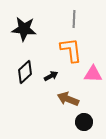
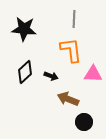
black arrow: rotated 48 degrees clockwise
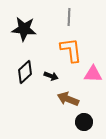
gray line: moved 5 px left, 2 px up
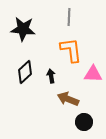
black star: moved 1 px left
black arrow: rotated 120 degrees counterclockwise
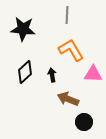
gray line: moved 2 px left, 2 px up
orange L-shape: rotated 24 degrees counterclockwise
black arrow: moved 1 px right, 1 px up
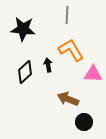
black arrow: moved 4 px left, 10 px up
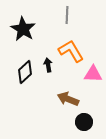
black star: rotated 25 degrees clockwise
orange L-shape: moved 1 px down
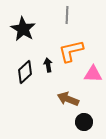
orange L-shape: rotated 72 degrees counterclockwise
